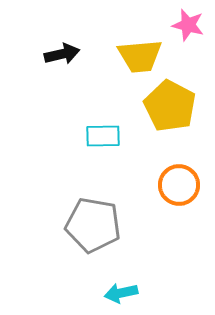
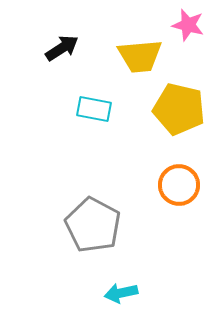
black arrow: moved 6 px up; rotated 20 degrees counterclockwise
yellow pentagon: moved 9 px right, 3 px down; rotated 15 degrees counterclockwise
cyan rectangle: moved 9 px left, 27 px up; rotated 12 degrees clockwise
gray pentagon: rotated 18 degrees clockwise
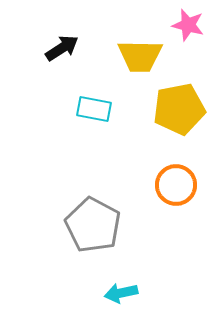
yellow trapezoid: rotated 6 degrees clockwise
yellow pentagon: rotated 24 degrees counterclockwise
orange circle: moved 3 px left
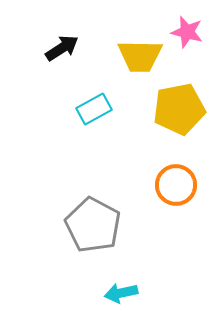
pink star: moved 1 px left, 7 px down
cyan rectangle: rotated 40 degrees counterclockwise
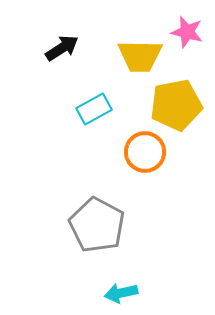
yellow pentagon: moved 3 px left, 4 px up
orange circle: moved 31 px left, 33 px up
gray pentagon: moved 4 px right
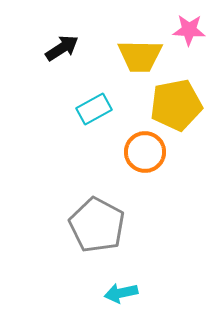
pink star: moved 2 px right, 2 px up; rotated 12 degrees counterclockwise
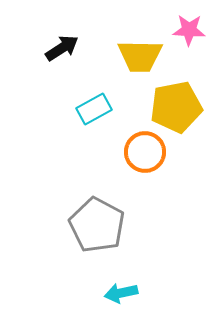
yellow pentagon: moved 2 px down
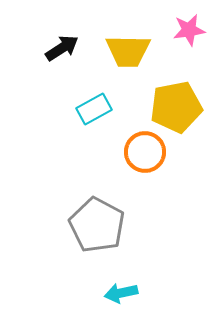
pink star: rotated 12 degrees counterclockwise
yellow trapezoid: moved 12 px left, 5 px up
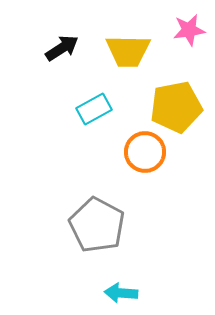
cyan arrow: rotated 16 degrees clockwise
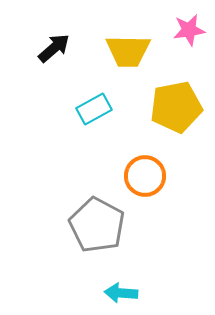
black arrow: moved 8 px left; rotated 8 degrees counterclockwise
orange circle: moved 24 px down
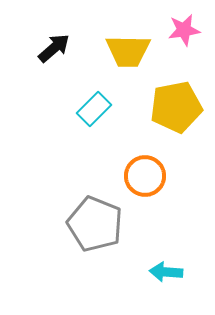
pink star: moved 5 px left
cyan rectangle: rotated 16 degrees counterclockwise
gray pentagon: moved 2 px left, 1 px up; rotated 6 degrees counterclockwise
cyan arrow: moved 45 px right, 21 px up
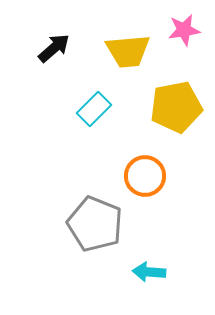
yellow trapezoid: rotated 6 degrees counterclockwise
cyan arrow: moved 17 px left
